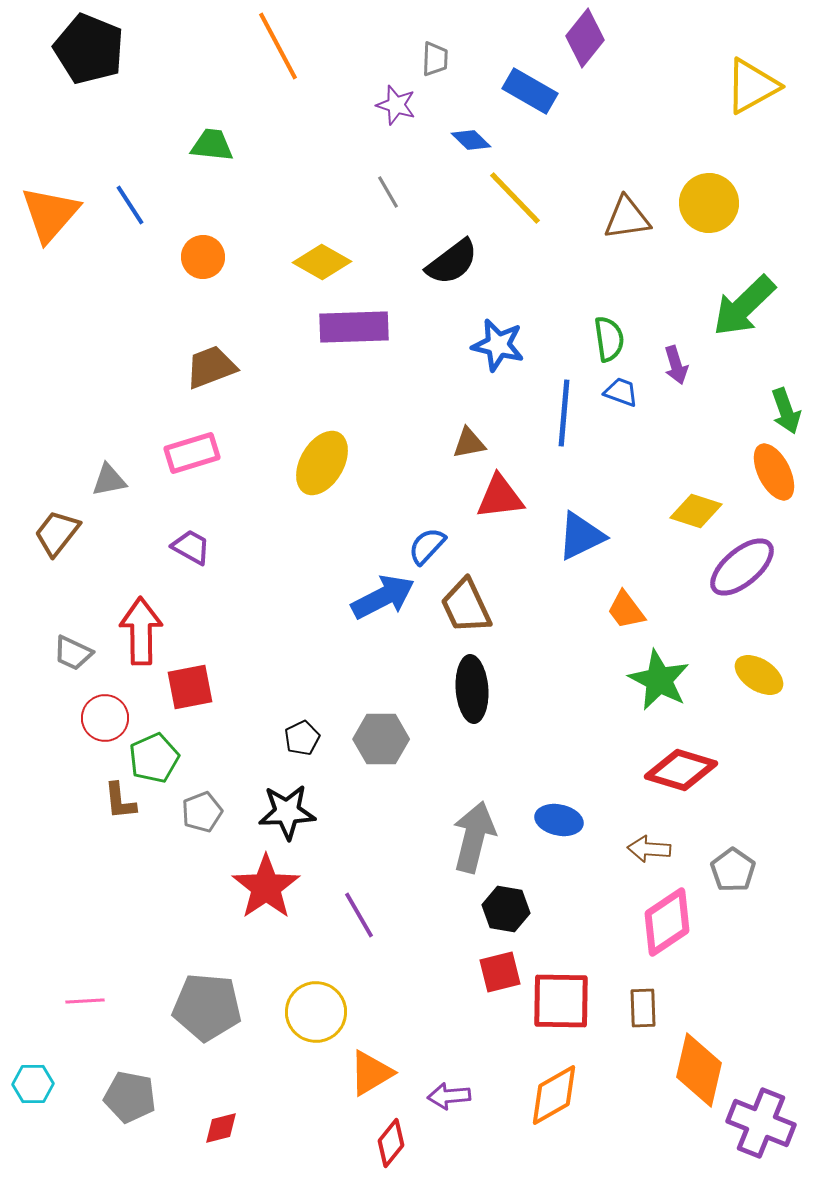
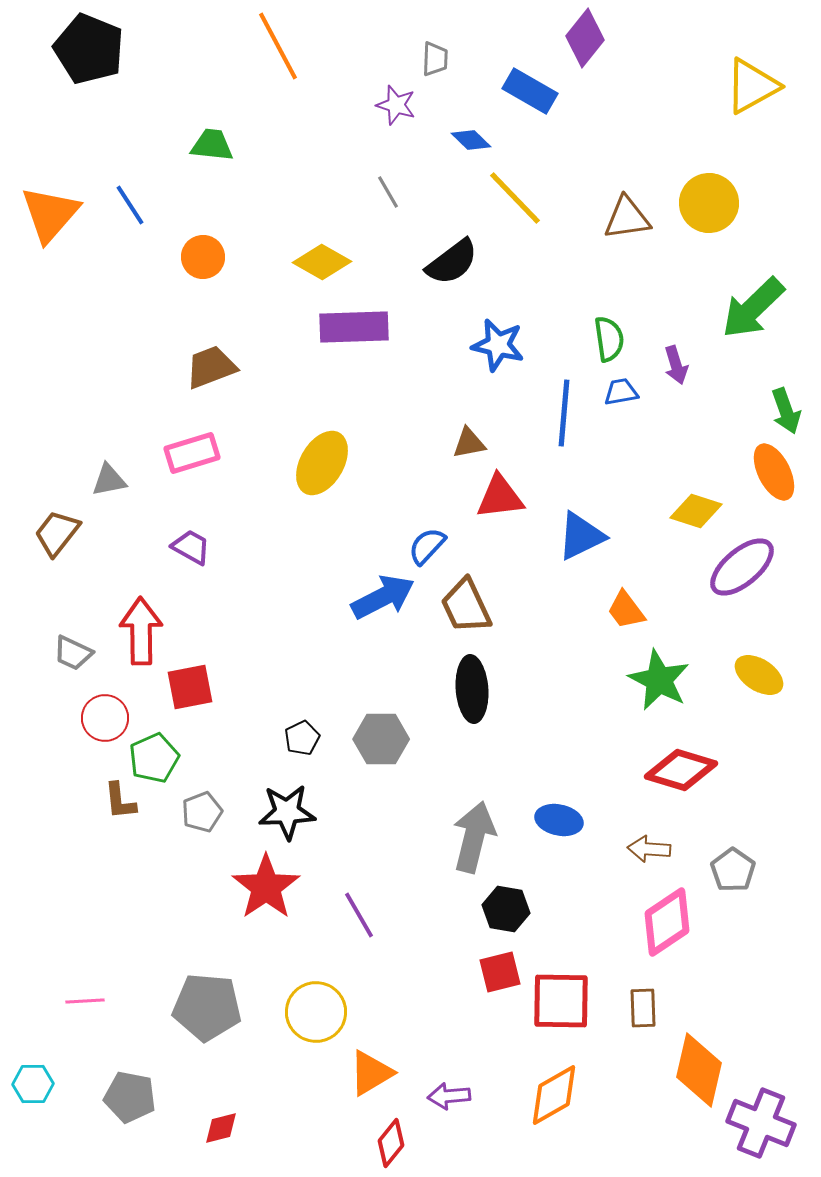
green arrow at (744, 306): moved 9 px right, 2 px down
blue trapezoid at (621, 392): rotated 30 degrees counterclockwise
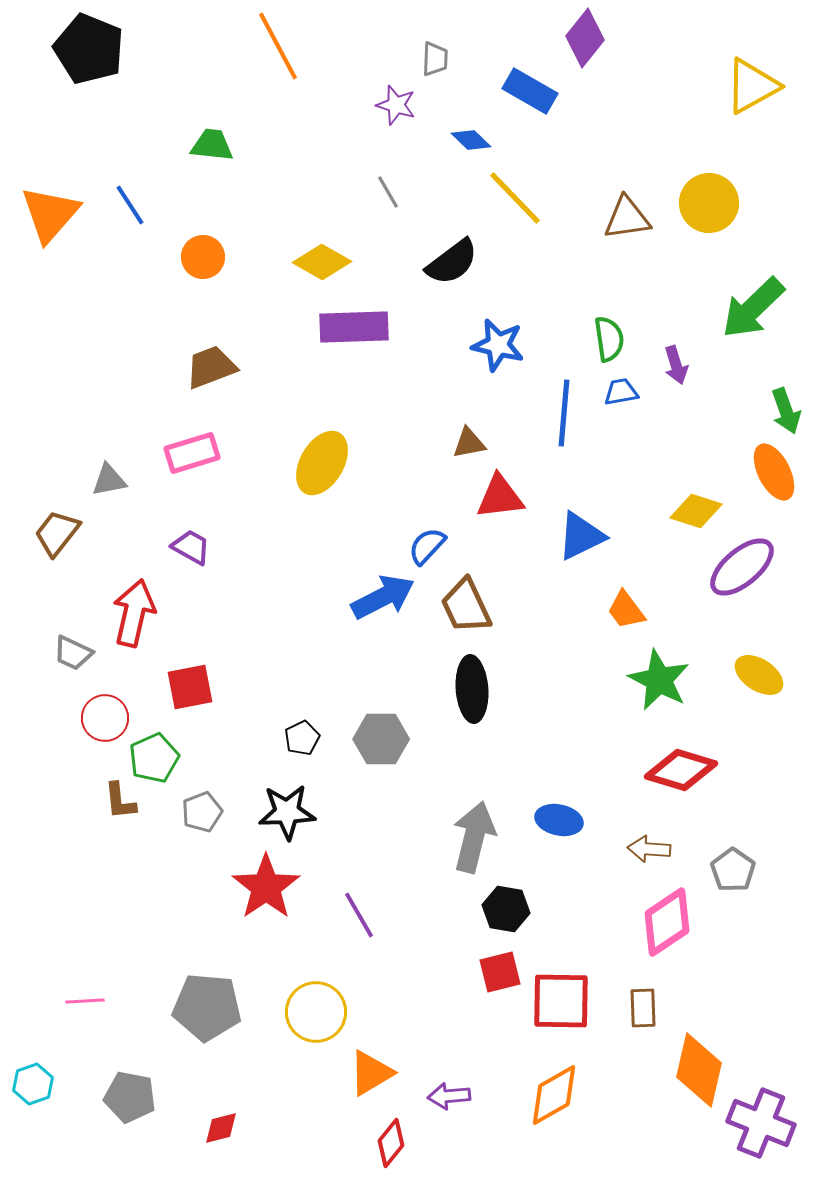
red arrow at (141, 631): moved 7 px left, 18 px up; rotated 14 degrees clockwise
cyan hexagon at (33, 1084): rotated 18 degrees counterclockwise
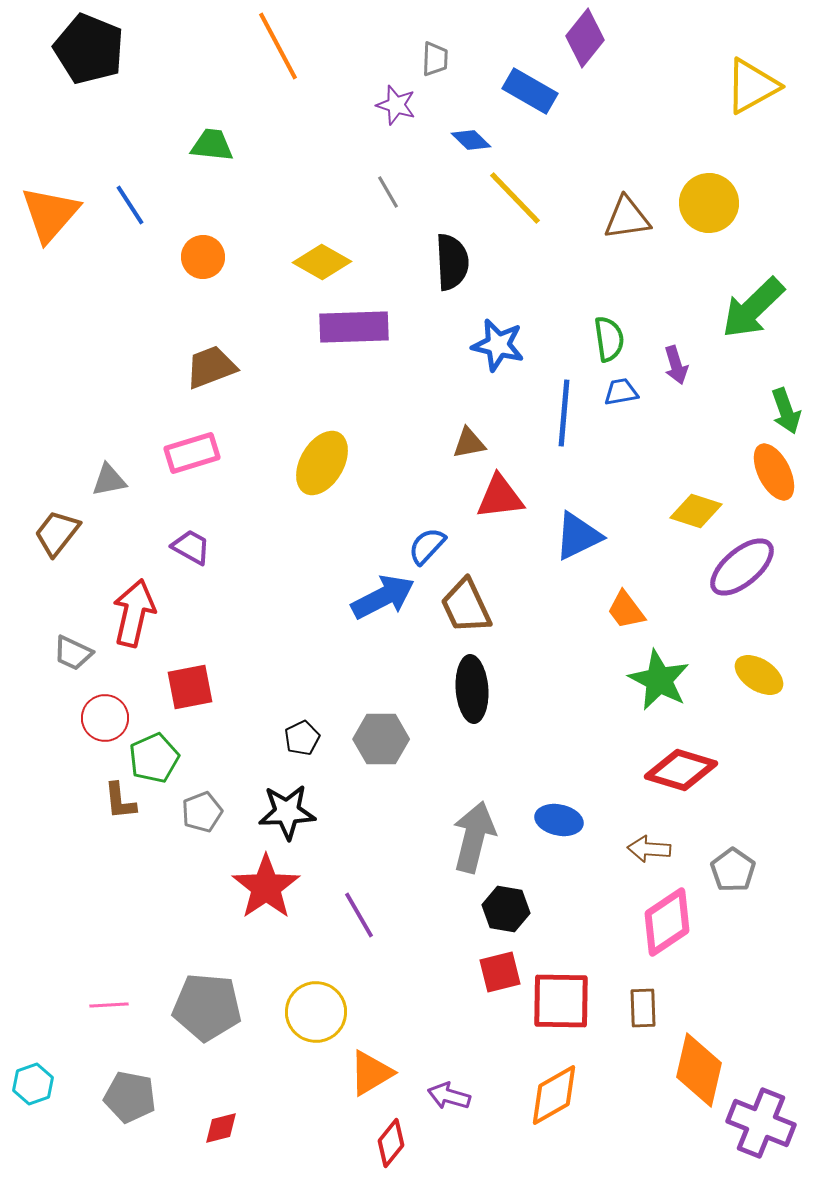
black semicircle at (452, 262): rotated 56 degrees counterclockwise
blue triangle at (581, 536): moved 3 px left
pink line at (85, 1001): moved 24 px right, 4 px down
purple arrow at (449, 1096): rotated 21 degrees clockwise
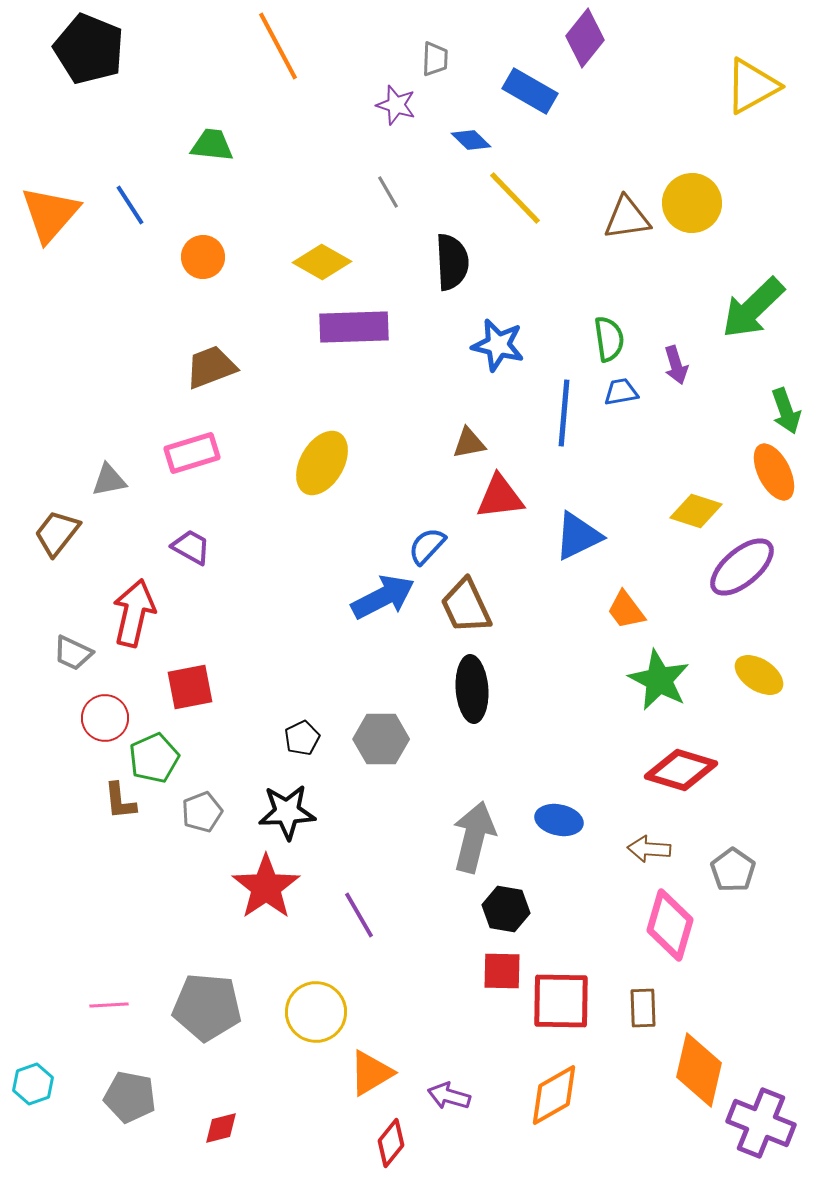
yellow circle at (709, 203): moved 17 px left
pink diamond at (667, 922): moved 3 px right, 3 px down; rotated 40 degrees counterclockwise
red square at (500, 972): moved 2 px right, 1 px up; rotated 15 degrees clockwise
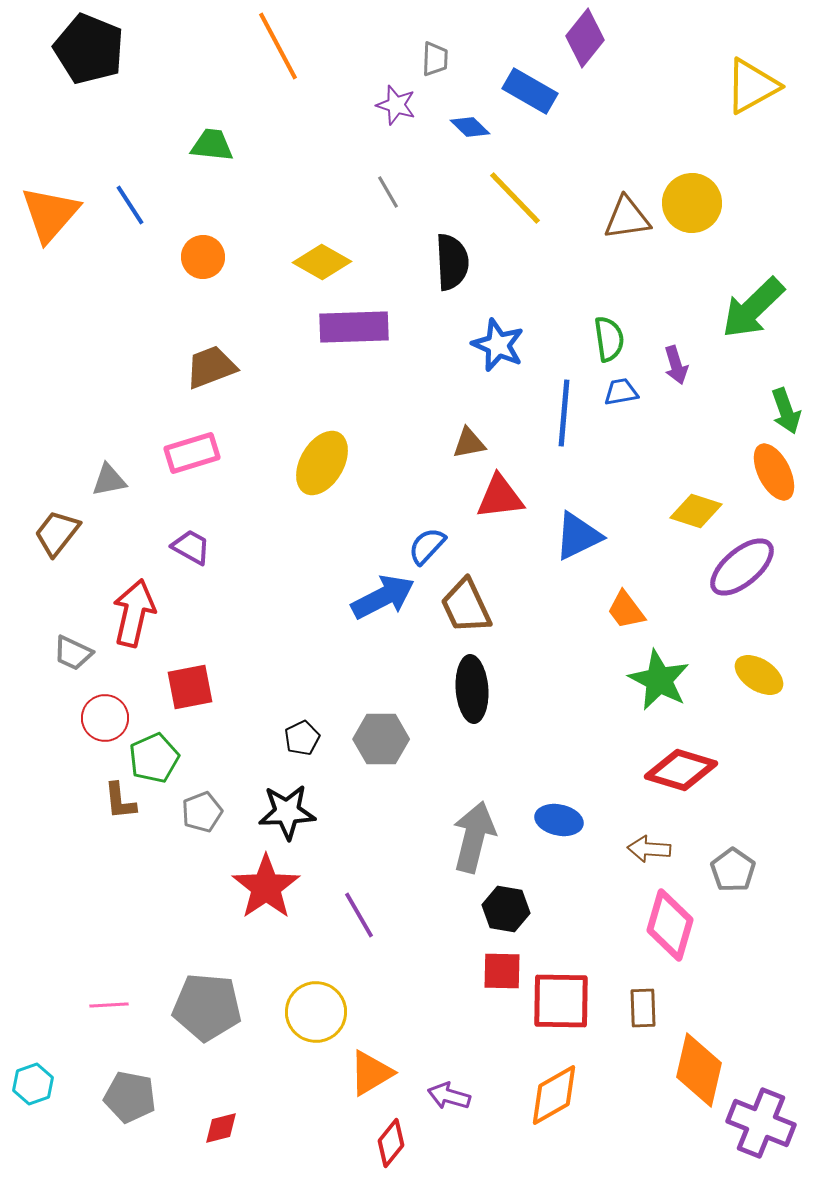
blue diamond at (471, 140): moved 1 px left, 13 px up
blue star at (498, 345): rotated 10 degrees clockwise
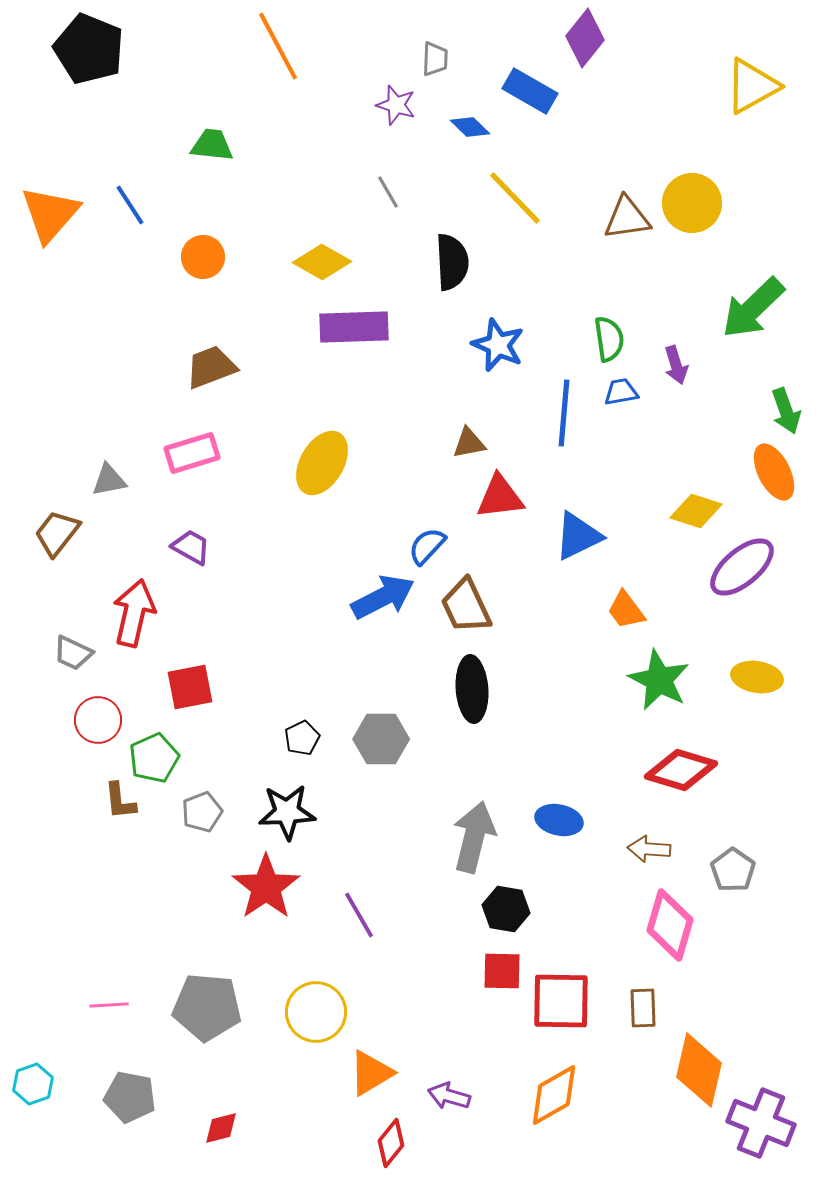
yellow ellipse at (759, 675): moved 2 px left, 2 px down; rotated 24 degrees counterclockwise
red circle at (105, 718): moved 7 px left, 2 px down
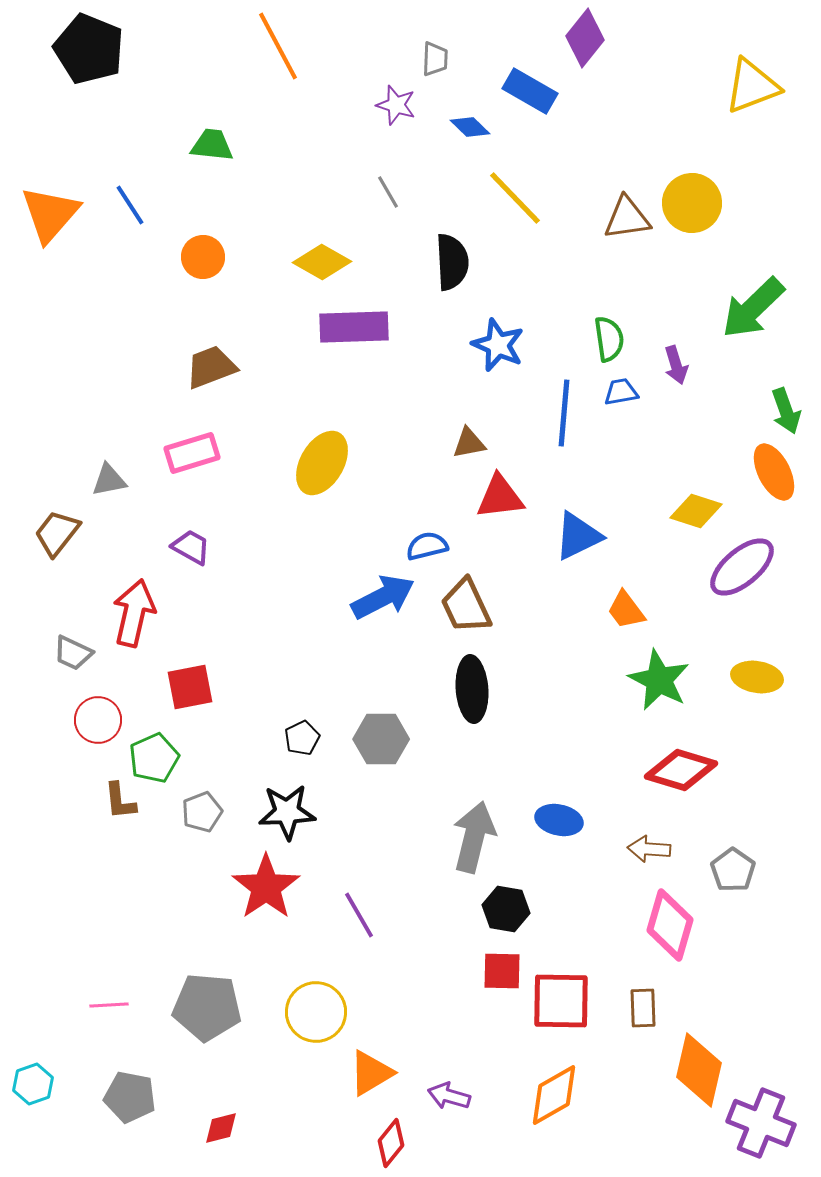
yellow triangle at (752, 86): rotated 8 degrees clockwise
blue semicircle at (427, 546): rotated 33 degrees clockwise
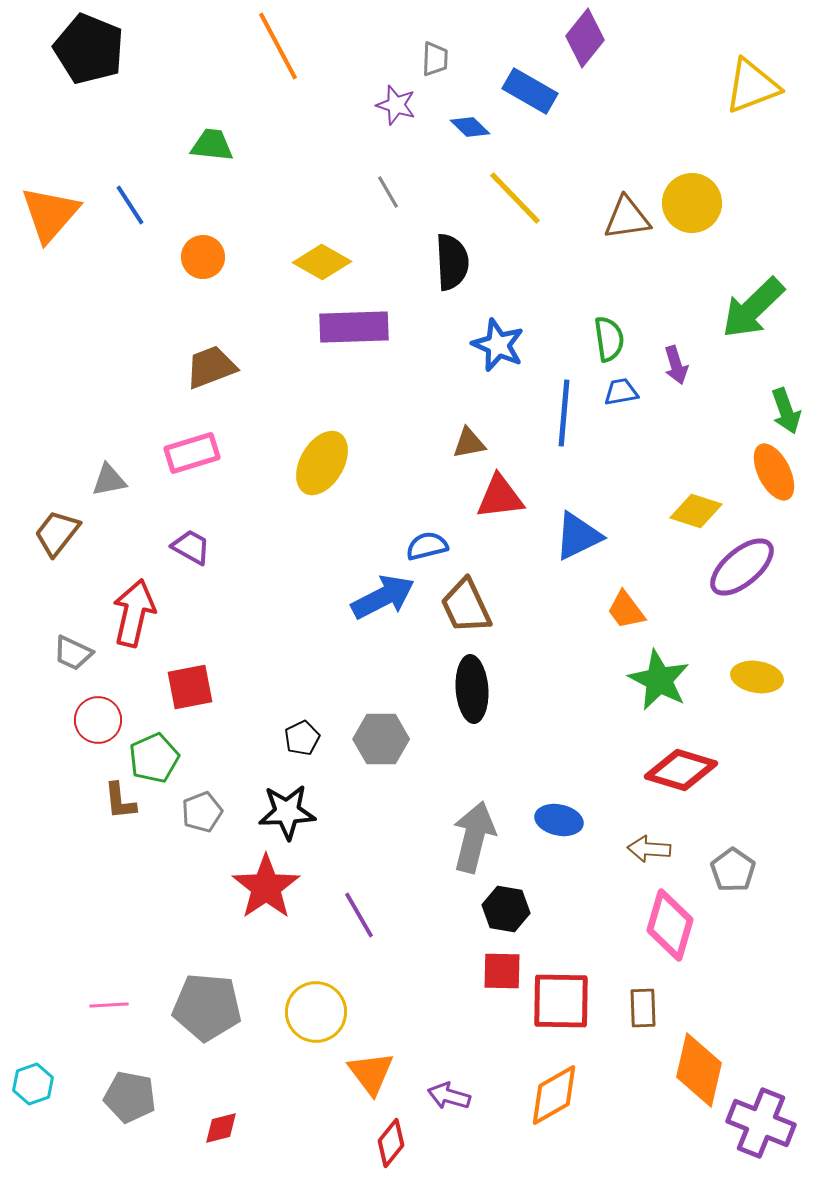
orange triangle at (371, 1073): rotated 36 degrees counterclockwise
